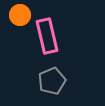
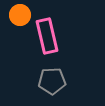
gray pentagon: rotated 20 degrees clockwise
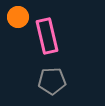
orange circle: moved 2 px left, 2 px down
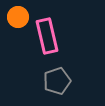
gray pentagon: moved 5 px right; rotated 16 degrees counterclockwise
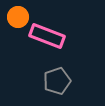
pink rectangle: rotated 56 degrees counterclockwise
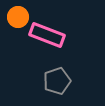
pink rectangle: moved 1 px up
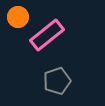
pink rectangle: rotated 60 degrees counterclockwise
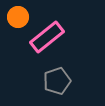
pink rectangle: moved 2 px down
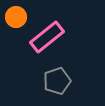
orange circle: moved 2 px left
